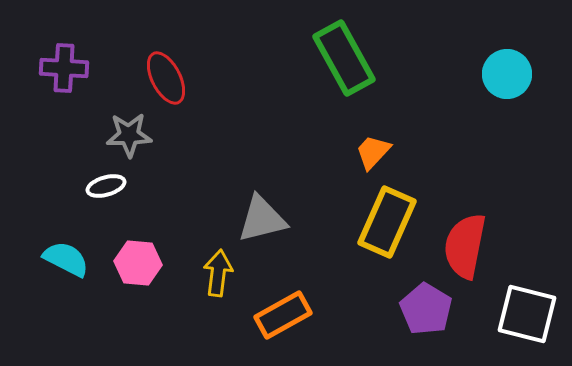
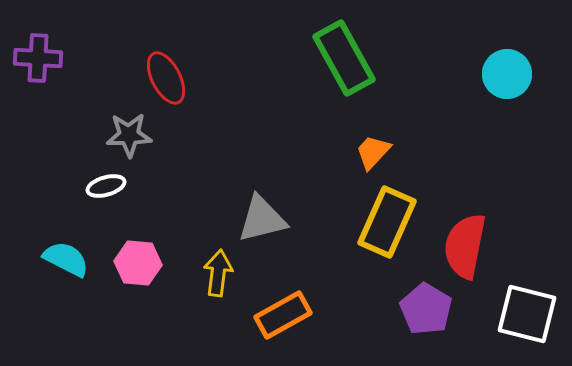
purple cross: moved 26 px left, 10 px up
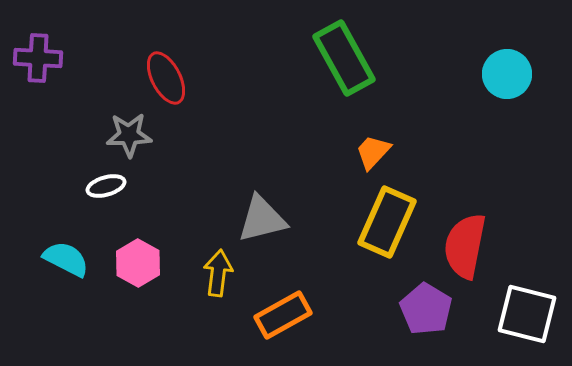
pink hexagon: rotated 24 degrees clockwise
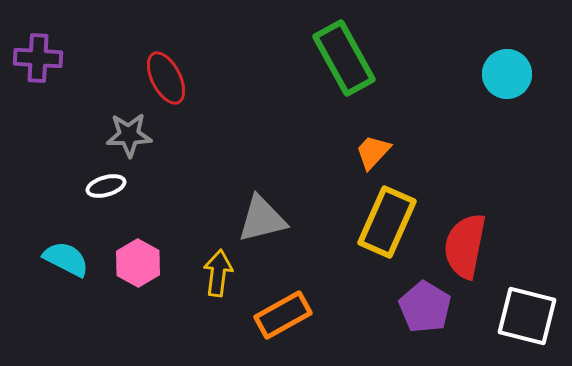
purple pentagon: moved 1 px left, 2 px up
white square: moved 2 px down
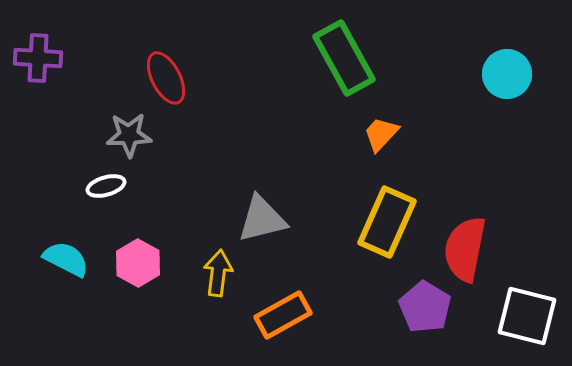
orange trapezoid: moved 8 px right, 18 px up
red semicircle: moved 3 px down
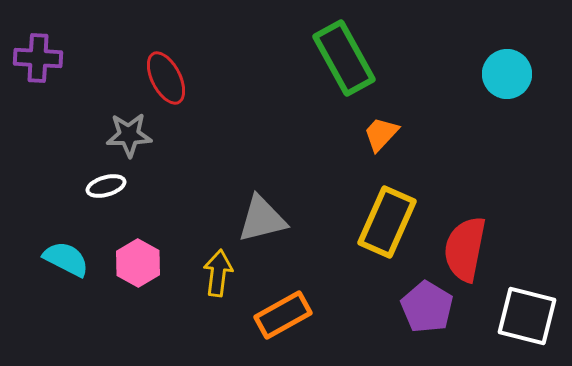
purple pentagon: moved 2 px right
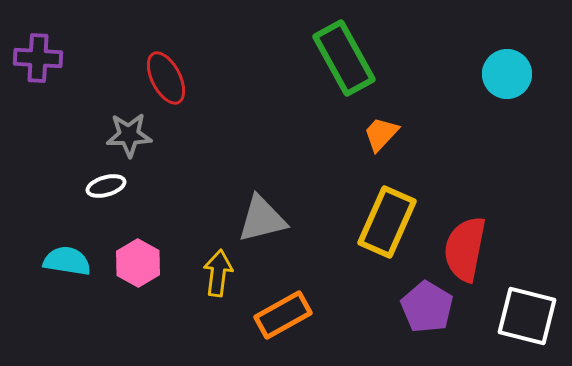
cyan semicircle: moved 1 px right, 2 px down; rotated 18 degrees counterclockwise
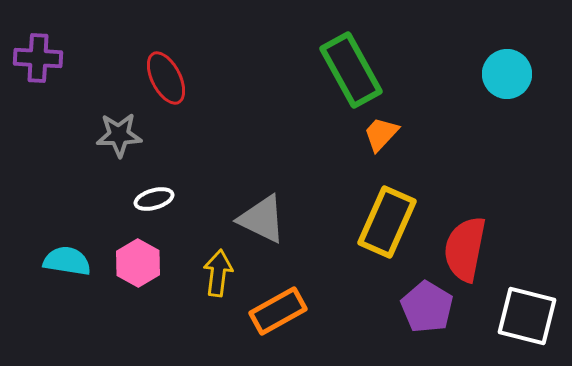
green rectangle: moved 7 px right, 12 px down
gray star: moved 10 px left
white ellipse: moved 48 px right, 13 px down
gray triangle: rotated 40 degrees clockwise
orange rectangle: moved 5 px left, 4 px up
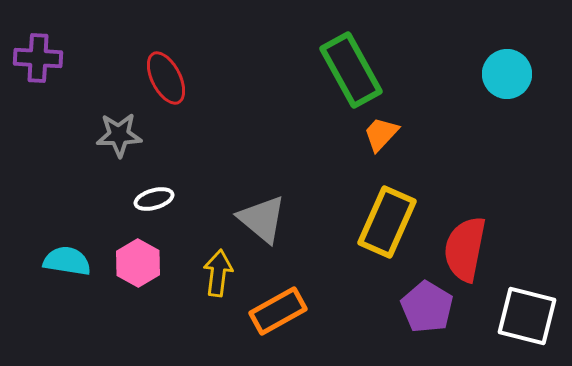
gray triangle: rotated 14 degrees clockwise
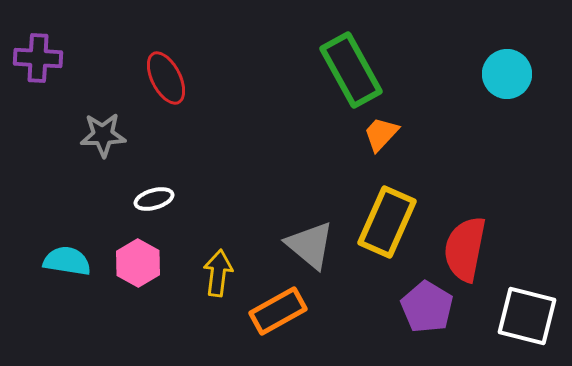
gray star: moved 16 px left
gray triangle: moved 48 px right, 26 px down
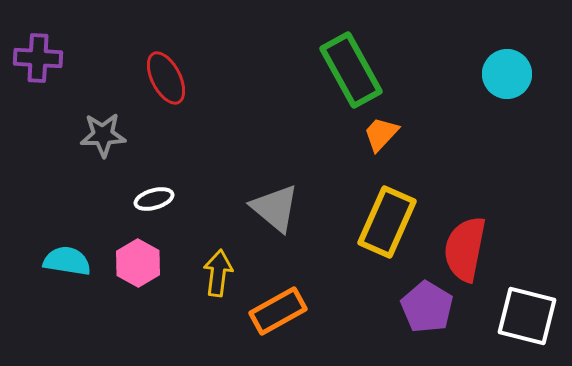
gray triangle: moved 35 px left, 37 px up
